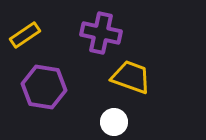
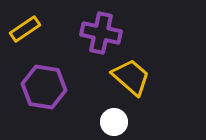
yellow rectangle: moved 6 px up
yellow trapezoid: rotated 21 degrees clockwise
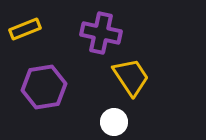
yellow rectangle: rotated 12 degrees clockwise
yellow trapezoid: rotated 15 degrees clockwise
purple hexagon: rotated 18 degrees counterclockwise
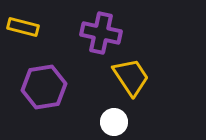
yellow rectangle: moved 2 px left, 2 px up; rotated 36 degrees clockwise
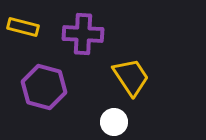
purple cross: moved 18 px left, 1 px down; rotated 9 degrees counterclockwise
purple hexagon: rotated 24 degrees clockwise
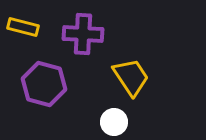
purple hexagon: moved 3 px up
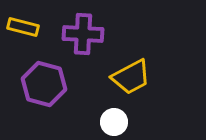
yellow trapezoid: rotated 96 degrees clockwise
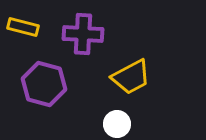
white circle: moved 3 px right, 2 px down
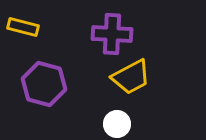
purple cross: moved 29 px right
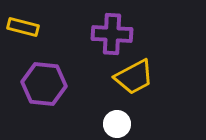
yellow trapezoid: moved 3 px right
purple hexagon: rotated 9 degrees counterclockwise
